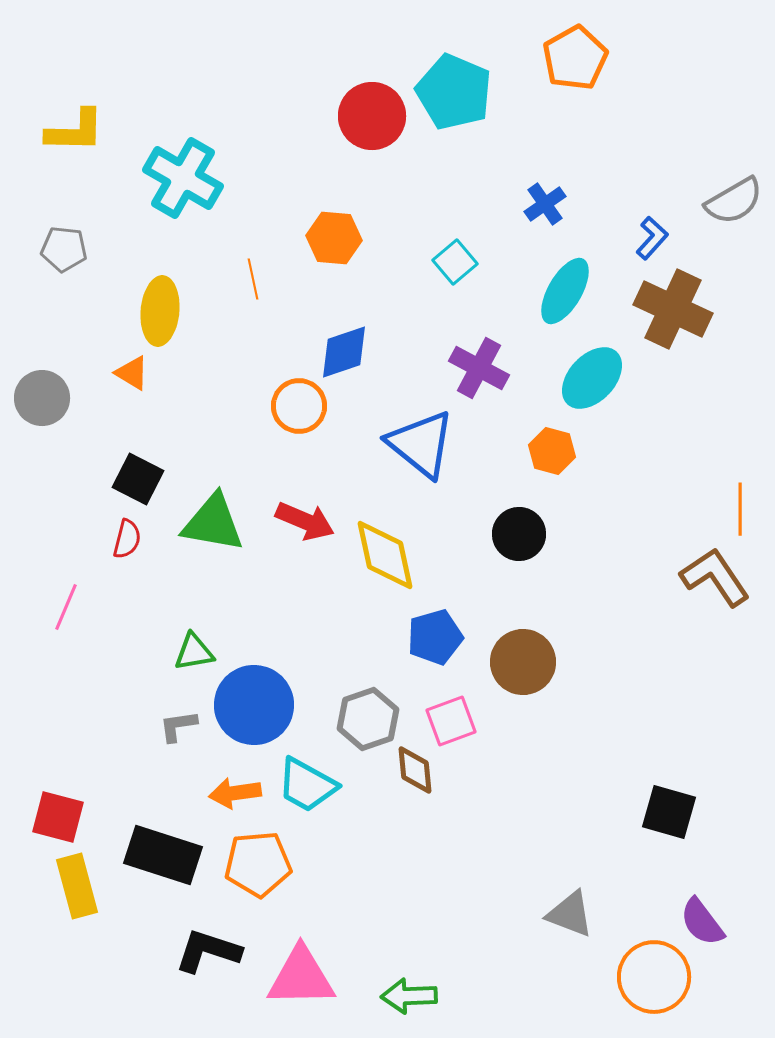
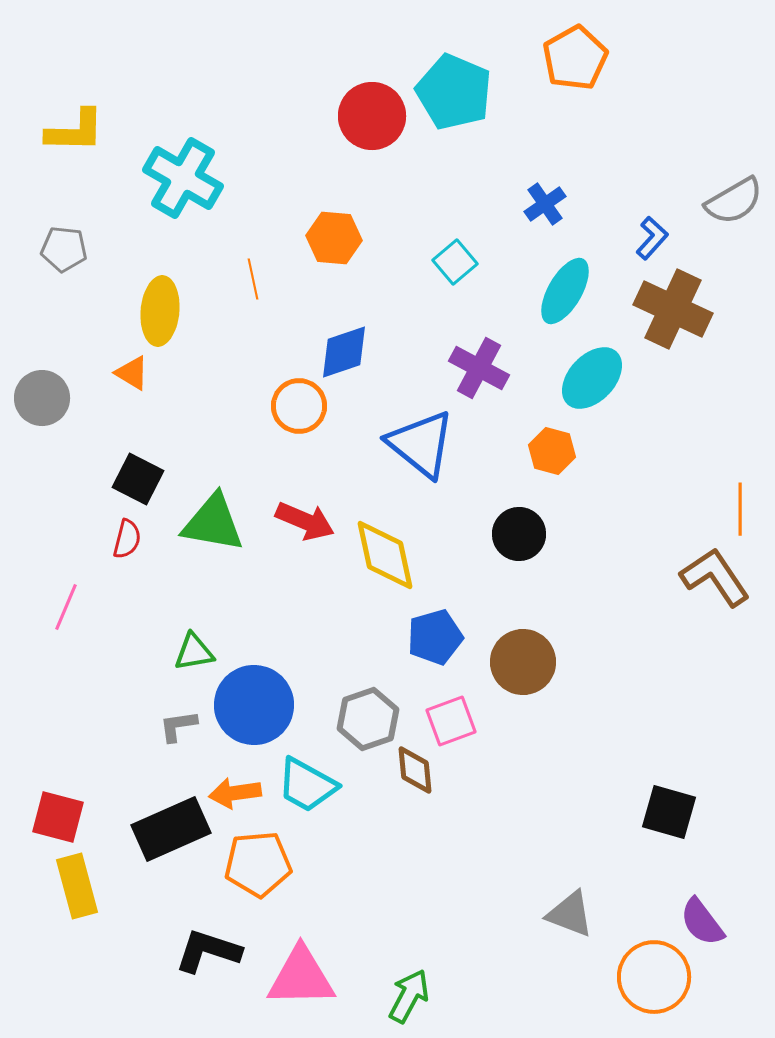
black rectangle at (163, 855): moved 8 px right, 26 px up; rotated 42 degrees counterclockwise
green arrow at (409, 996): rotated 120 degrees clockwise
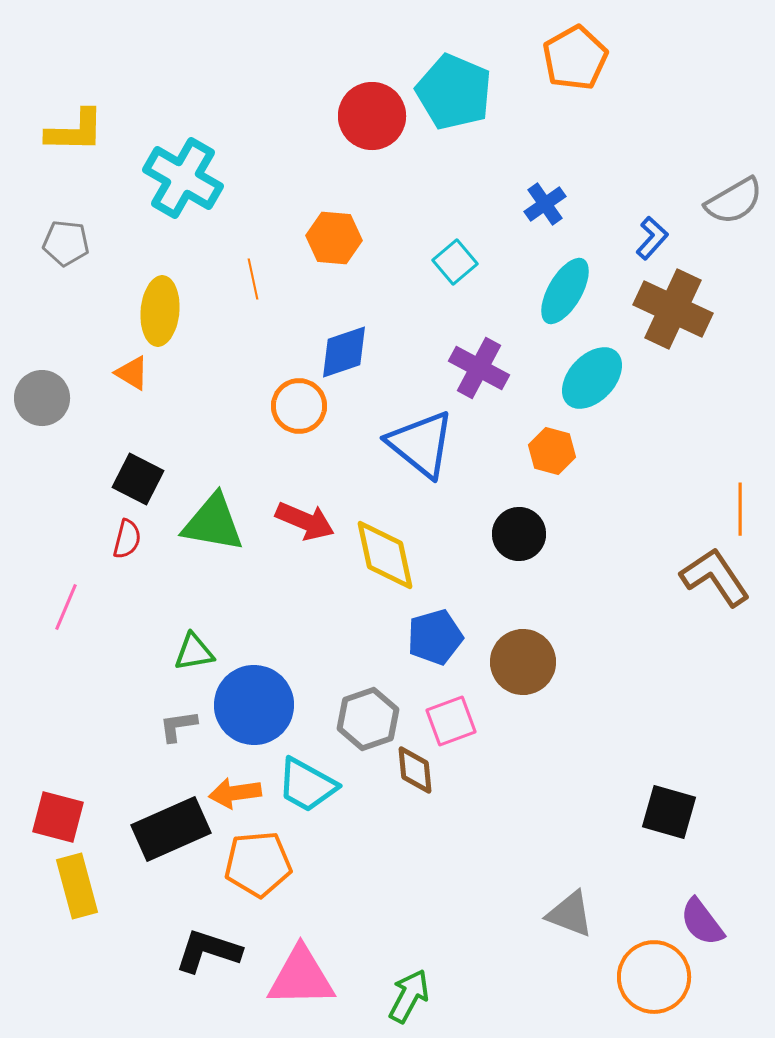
gray pentagon at (64, 249): moved 2 px right, 6 px up
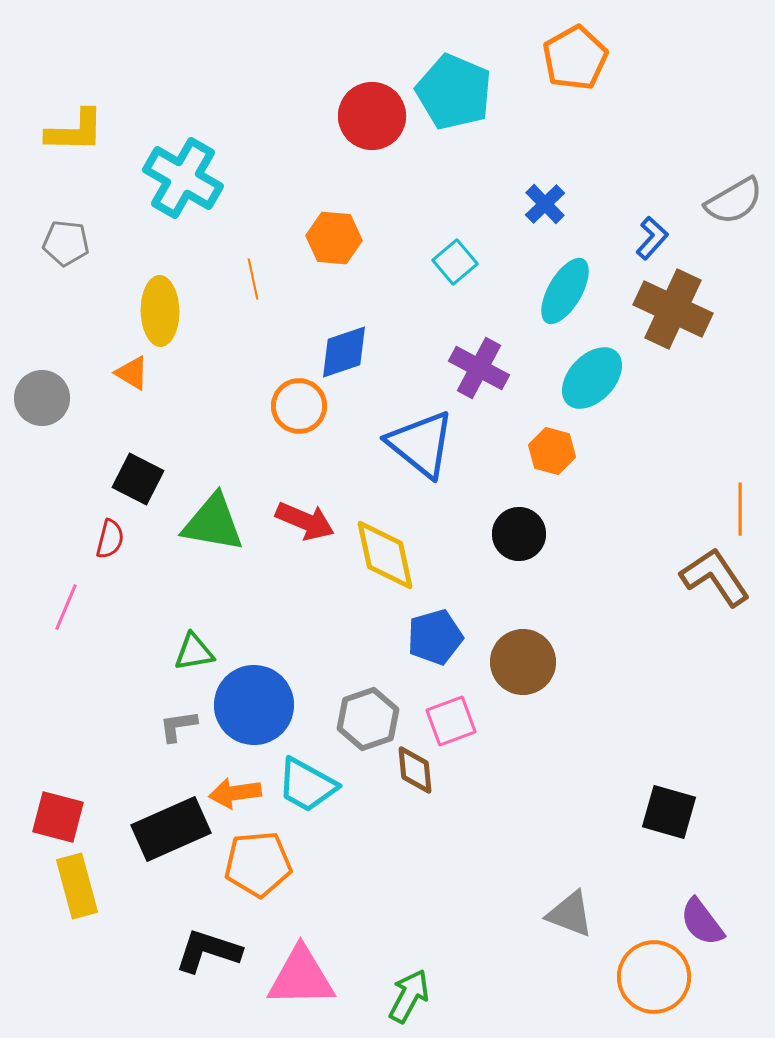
blue cross at (545, 204): rotated 9 degrees counterclockwise
yellow ellipse at (160, 311): rotated 6 degrees counterclockwise
red semicircle at (127, 539): moved 17 px left
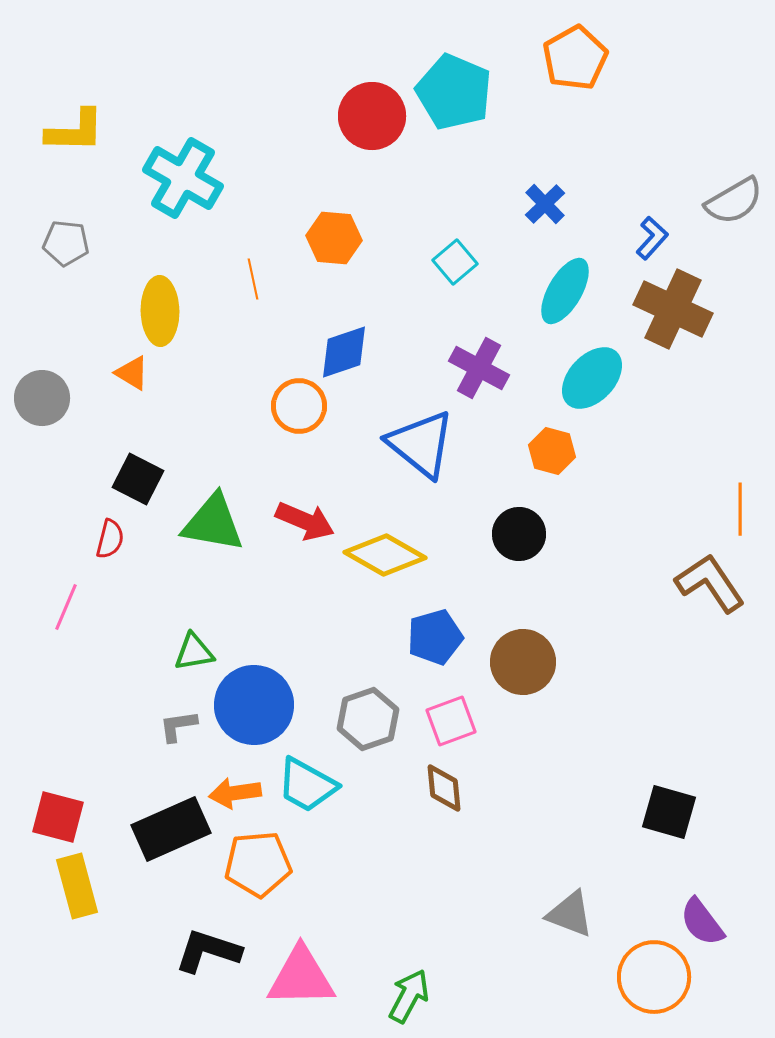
yellow diamond at (385, 555): rotated 48 degrees counterclockwise
brown L-shape at (715, 577): moved 5 px left, 6 px down
brown diamond at (415, 770): moved 29 px right, 18 px down
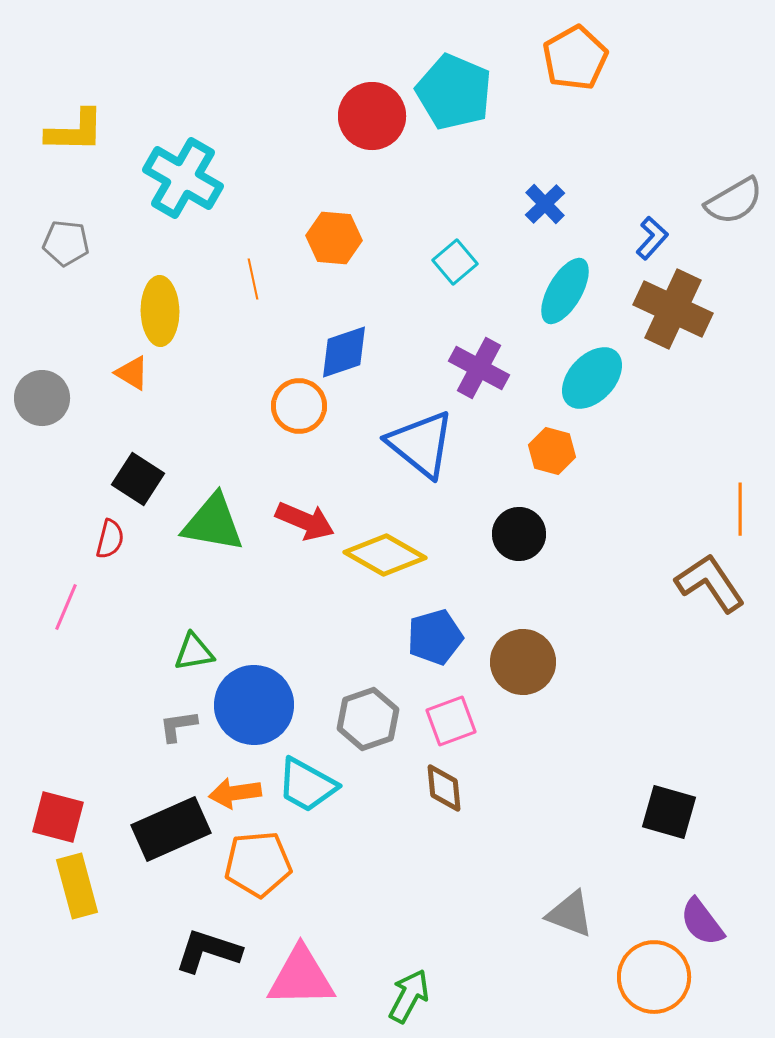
black square at (138, 479): rotated 6 degrees clockwise
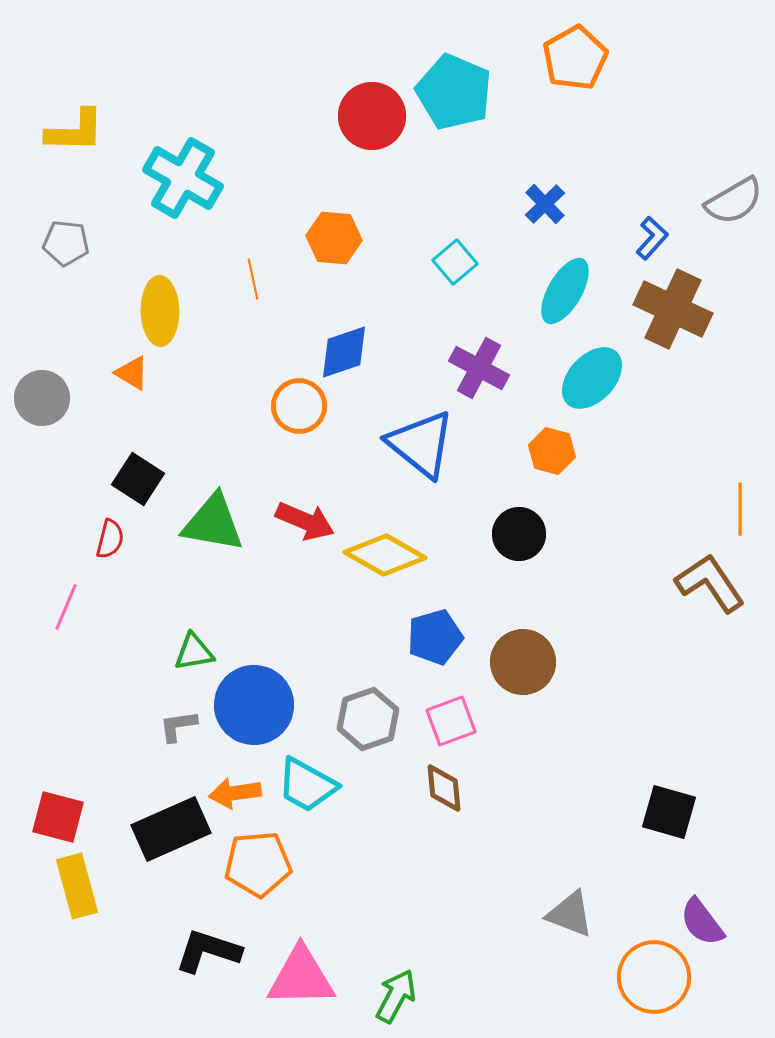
green arrow at (409, 996): moved 13 px left
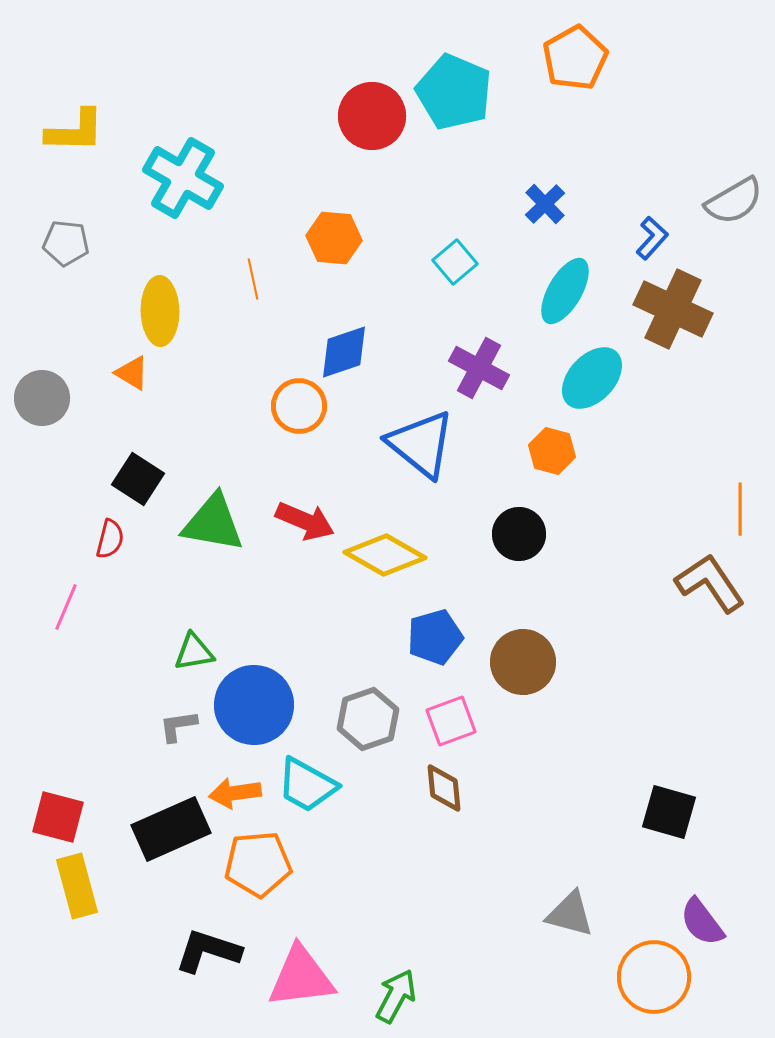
gray triangle at (570, 914): rotated 6 degrees counterclockwise
pink triangle at (301, 977): rotated 6 degrees counterclockwise
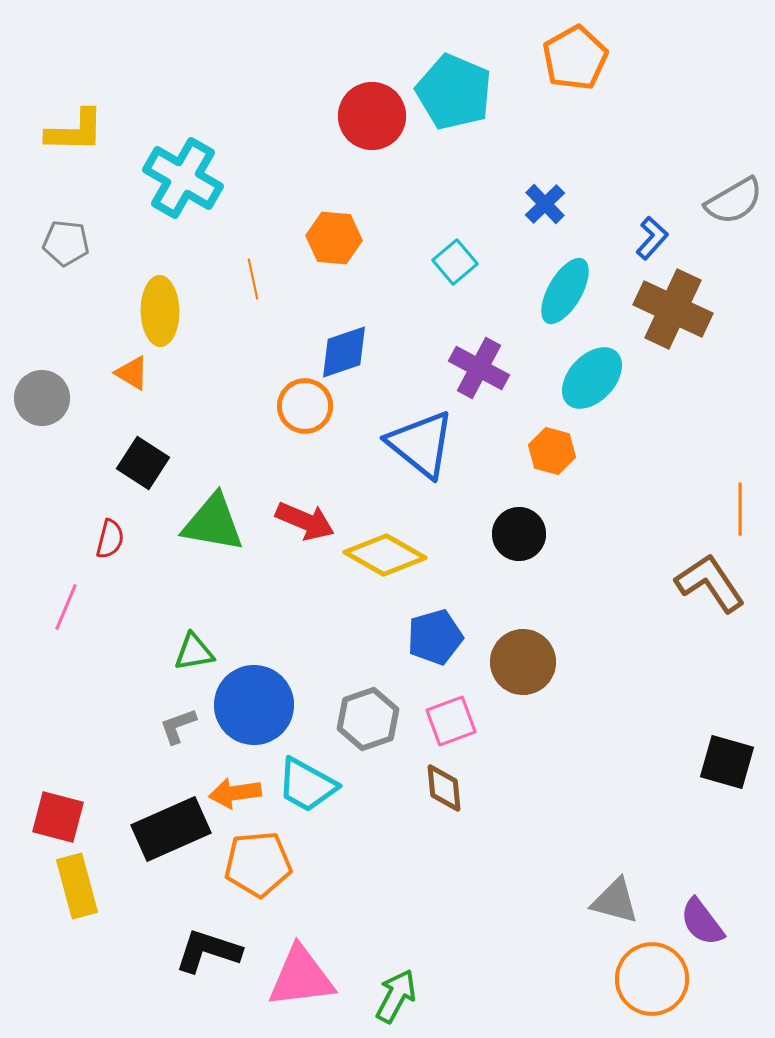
orange circle at (299, 406): moved 6 px right
black square at (138, 479): moved 5 px right, 16 px up
gray L-shape at (178, 726): rotated 12 degrees counterclockwise
black square at (669, 812): moved 58 px right, 50 px up
gray triangle at (570, 914): moved 45 px right, 13 px up
orange circle at (654, 977): moved 2 px left, 2 px down
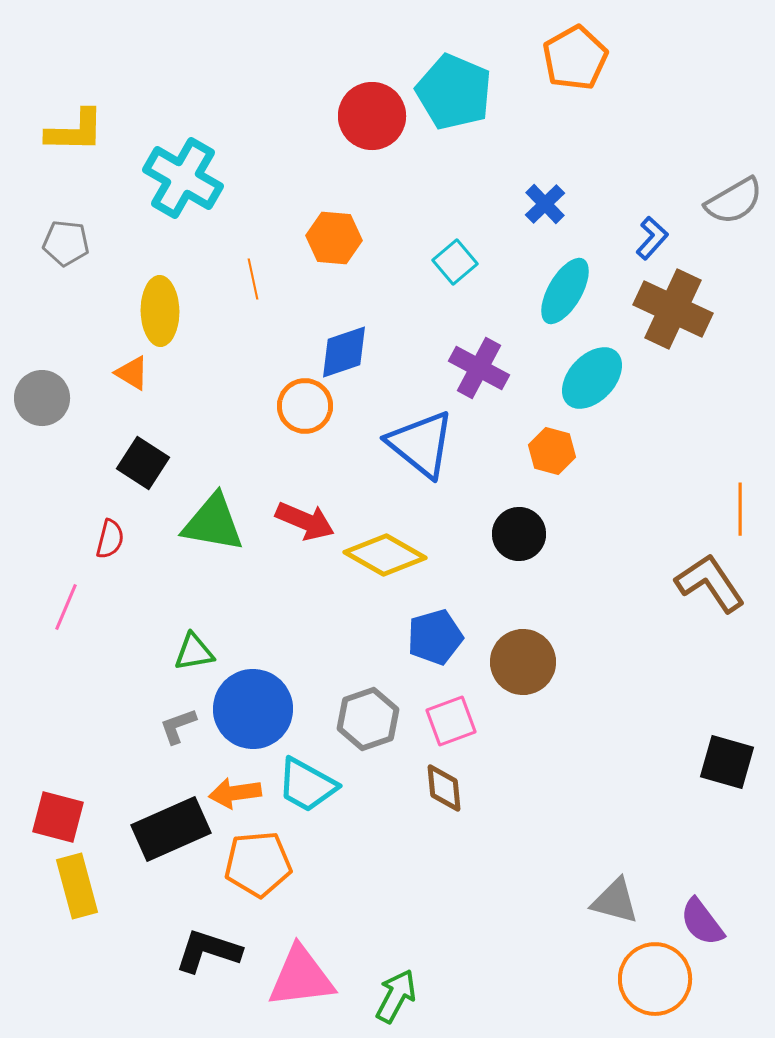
blue circle at (254, 705): moved 1 px left, 4 px down
orange circle at (652, 979): moved 3 px right
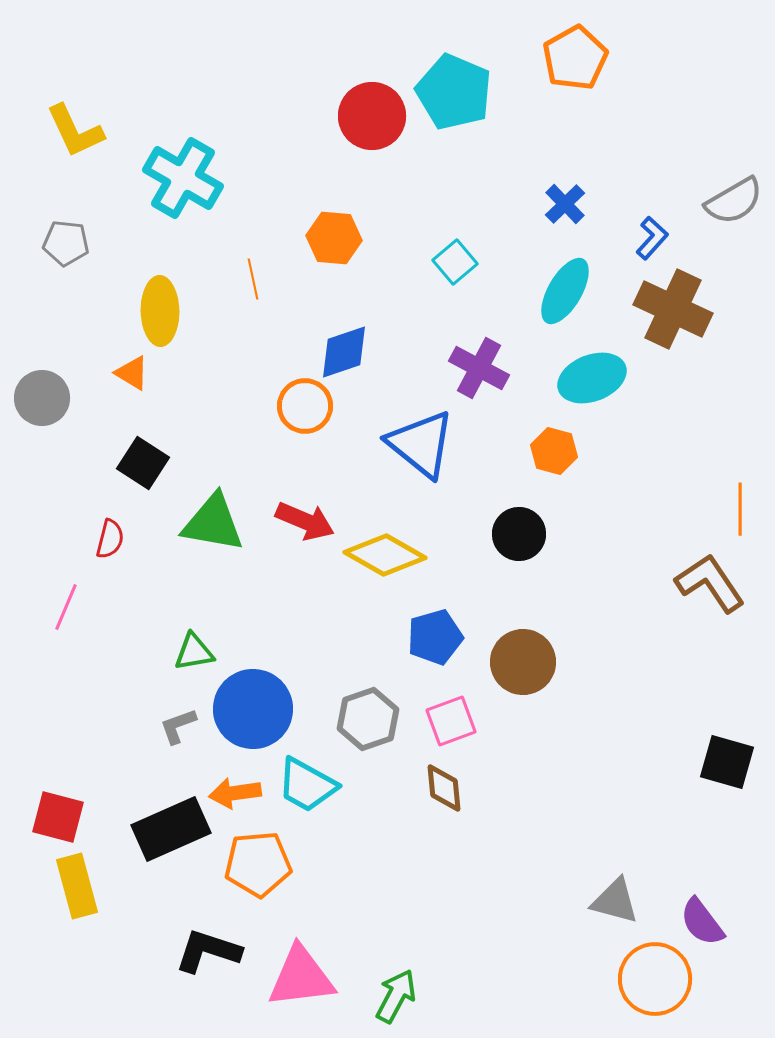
yellow L-shape at (75, 131): rotated 64 degrees clockwise
blue cross at (545, 204): moved 20 px right
cyan ellipse at (592, 378): rotated 26 degrees clockwise
orange hexagon at (552, 451): moved 2 px right
